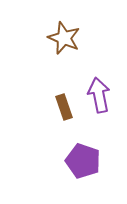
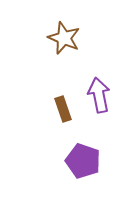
brown rectangle: moved 1 px left, 2 px down
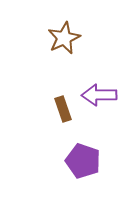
brown star: rotated 24 degrees clockwise
purple arrow: rotated 80 degrees counterclockwise
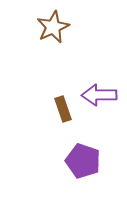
brown star: moved 11 px left, 11 px up
